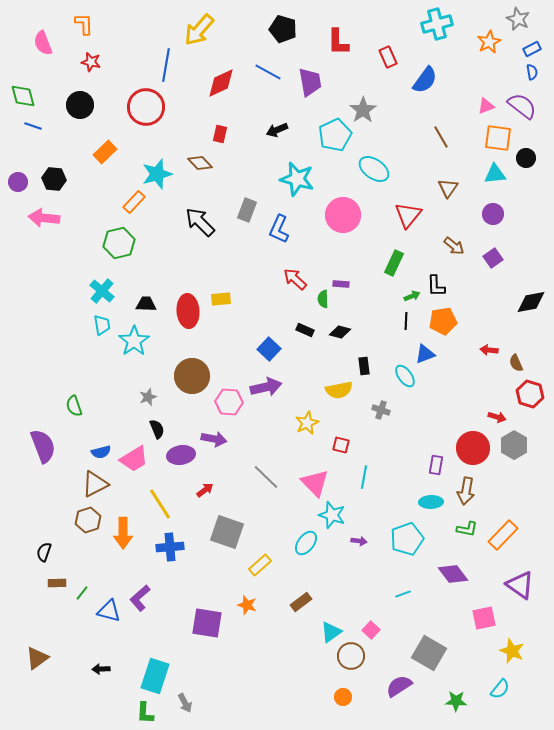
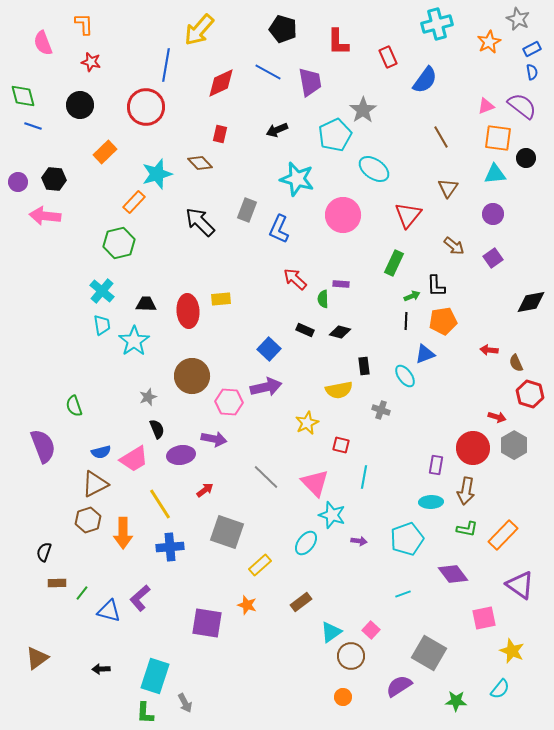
pink arrow at (44, 218): moved 1 px right, 2 px up
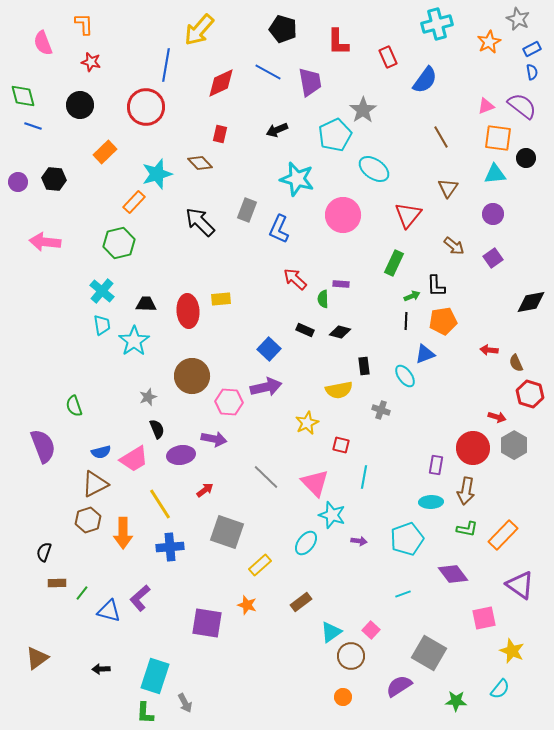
pink arrow at (45, 216): moved 26 px down
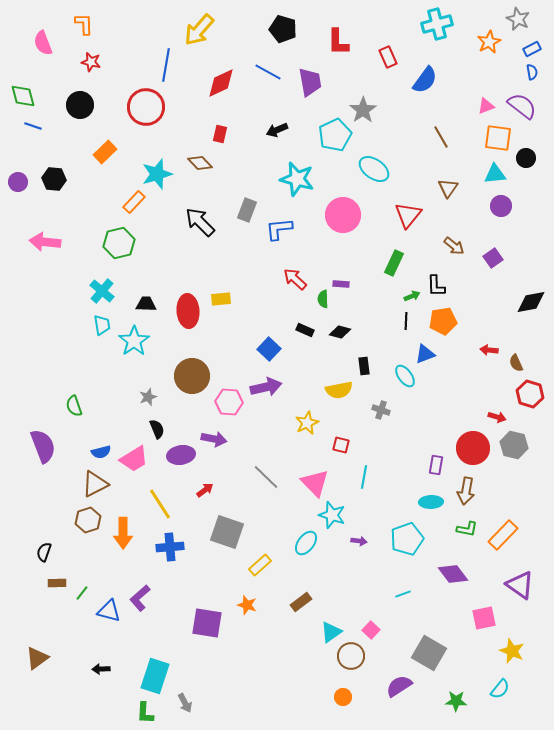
purple circle at (493, 214): moved 8 px right, 8 px up
blue L-shape at (279, 229): rotated 60 degrees clockwise
gray hexagon at (514, 445): rotated 16 degrees counterclockwise
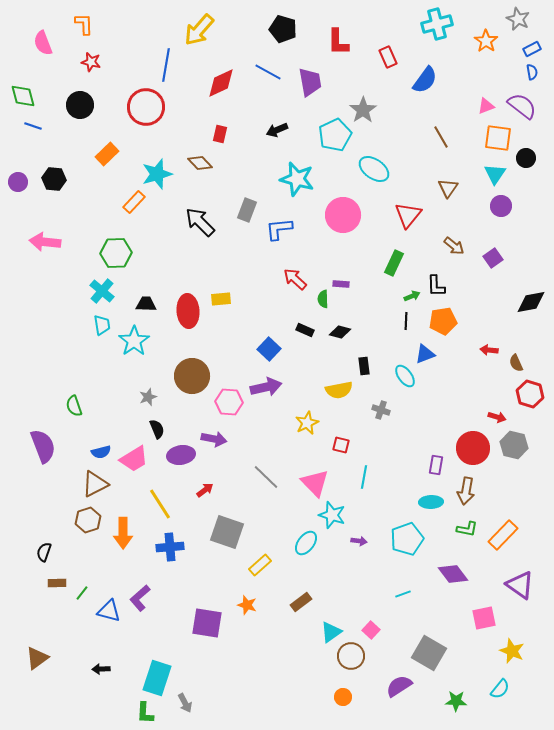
orange star at (489, 42): moved 3 px left, 1 px up; rotated 10 degrees counterclockwise
orange rectangle at (105, 152): moved 2 px right, 2 px down
cyan triangle at (495, 174): rotated 50 degrees counterclockwise
green hexagon at (119, 243): moved 3 px left, 10 px down; rotated 12 degrees clockwise
cyan rectangle at (155, 676): moved 2 px right, 2 px down
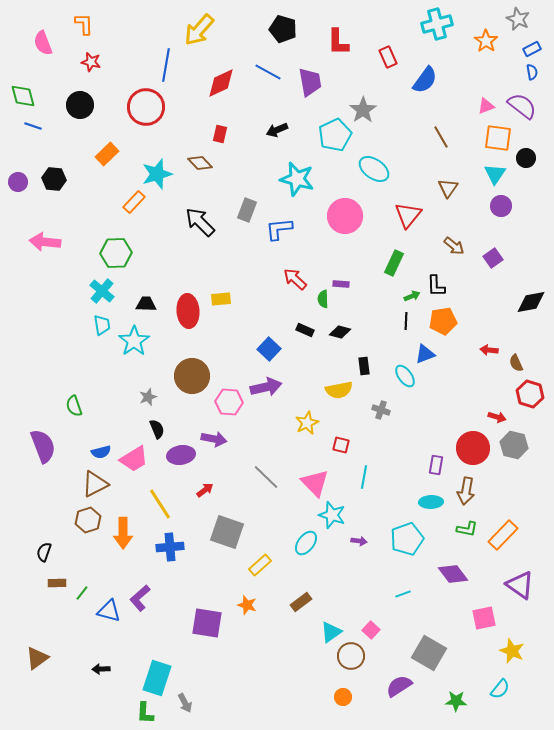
pink circle at (343, 215): moved 2 px right, 1 px down
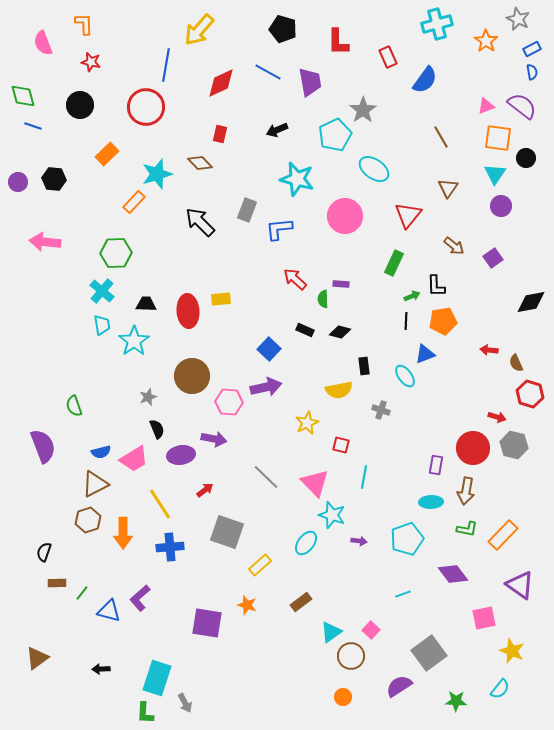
gray square at (429, 653): rotated 24 degrees clockwise
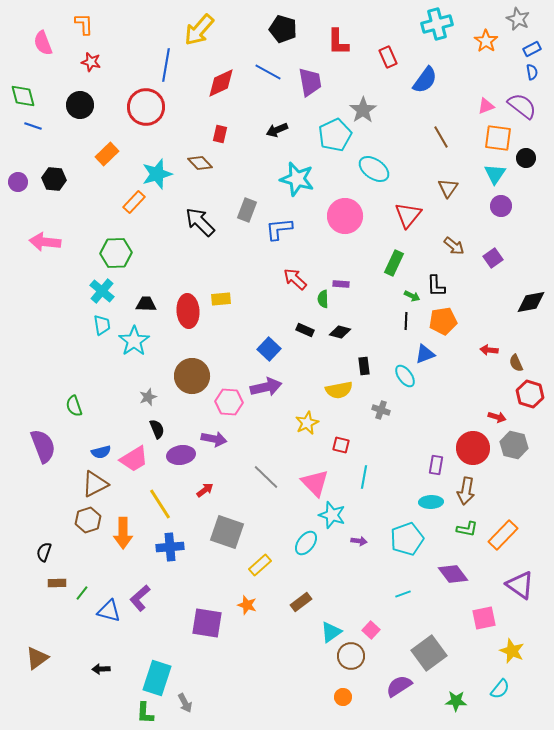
green arrow at (412, 296): rotated 49 degrees clockwise
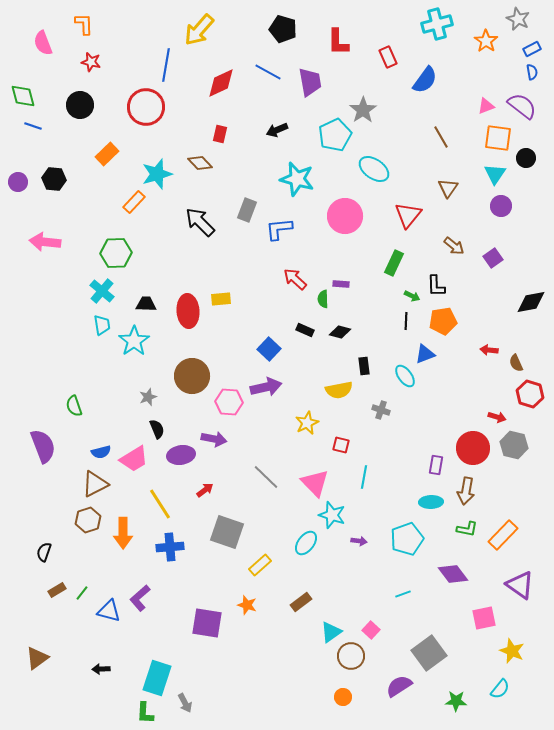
brown rectangle at (57, 583): moved 7 px down; rotated 30 degrees counterclockwise
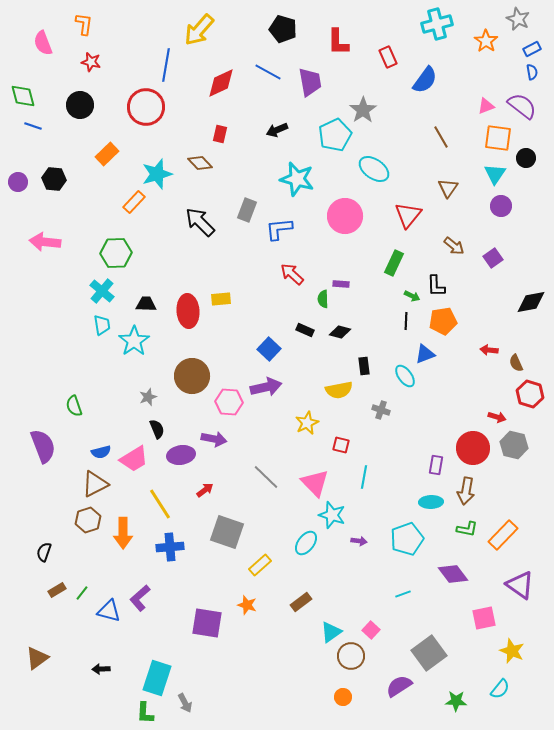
orange L-shape at (84, 24): rotated 10 degrees clockwise
red arrow at (295, 279): moved 3 px left, 5 px up
